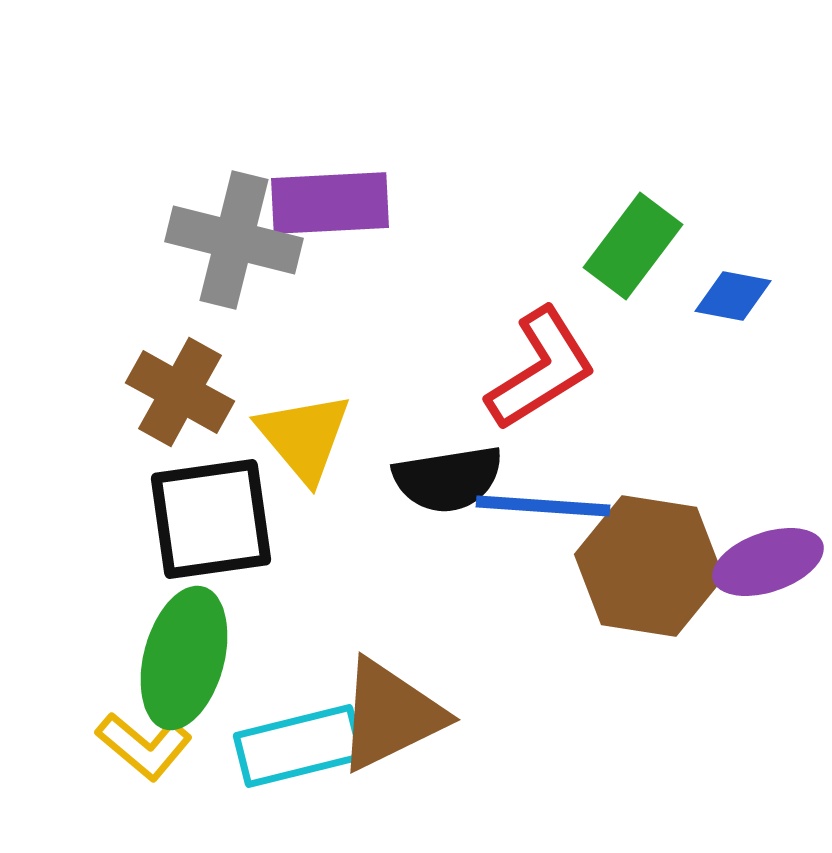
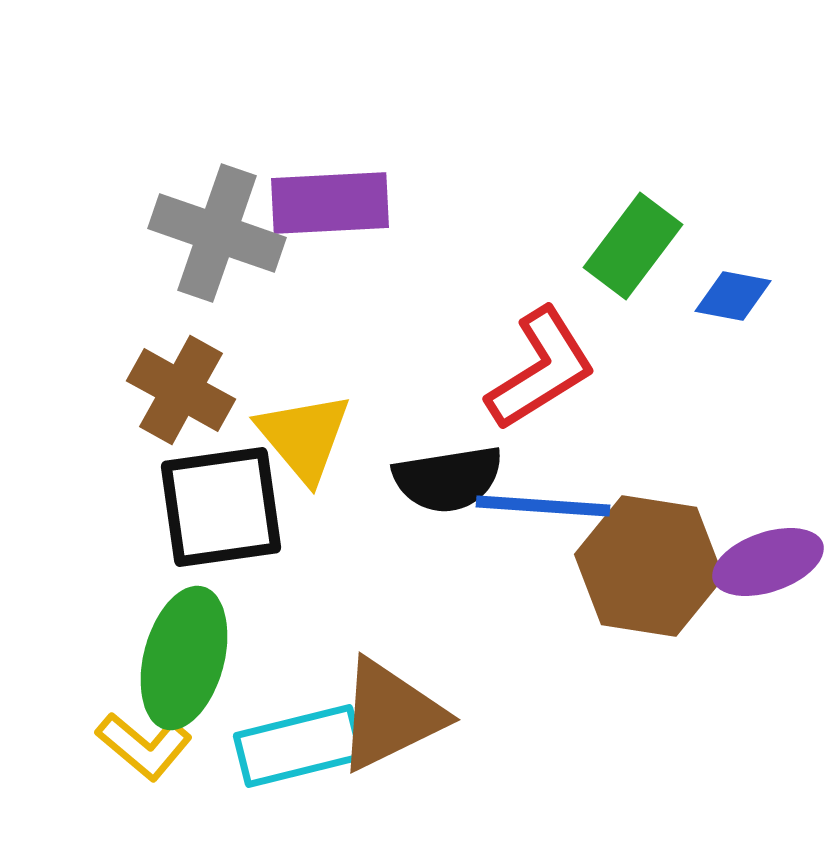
gray cross: moved 17 px left, 7 px up; rotated 5 degrees clockwise
brown cross: moved 1 px right, 2 px up
black square: moved 10 px right, 12 px up
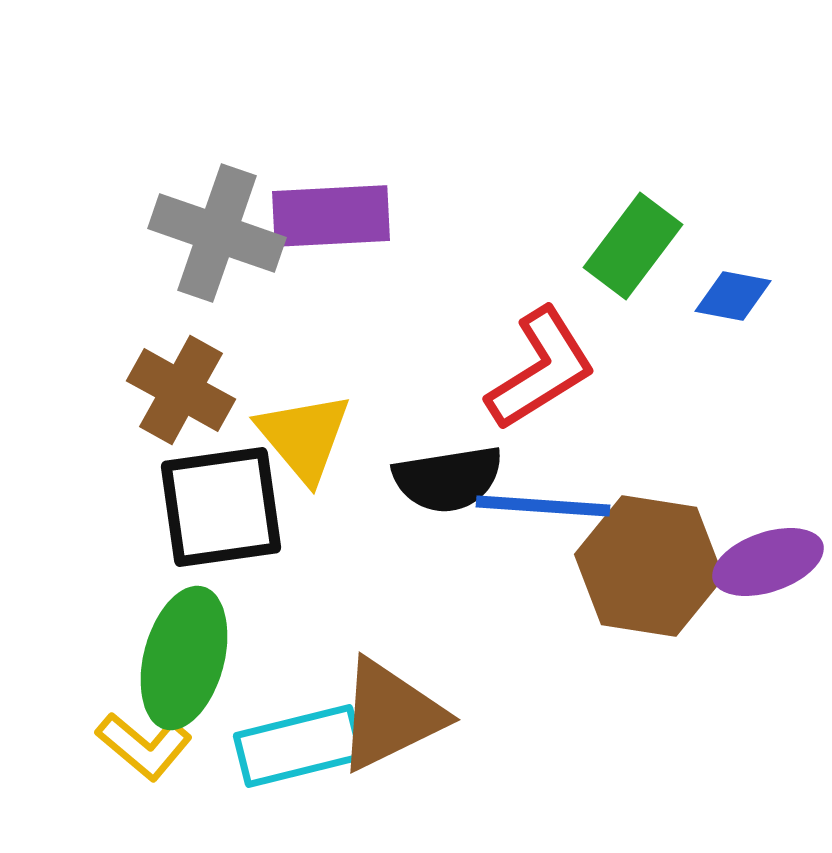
purple rectangle: moved 1 px right, 13 px down
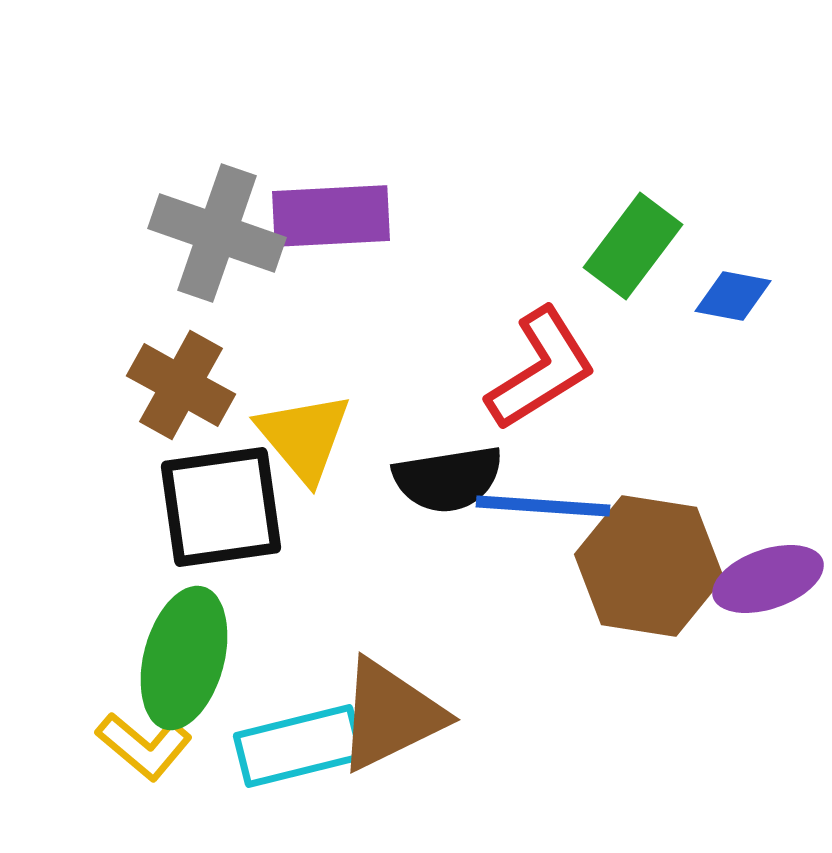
brown cross: moved 5 px up
purple ellipse: moved 17 px down
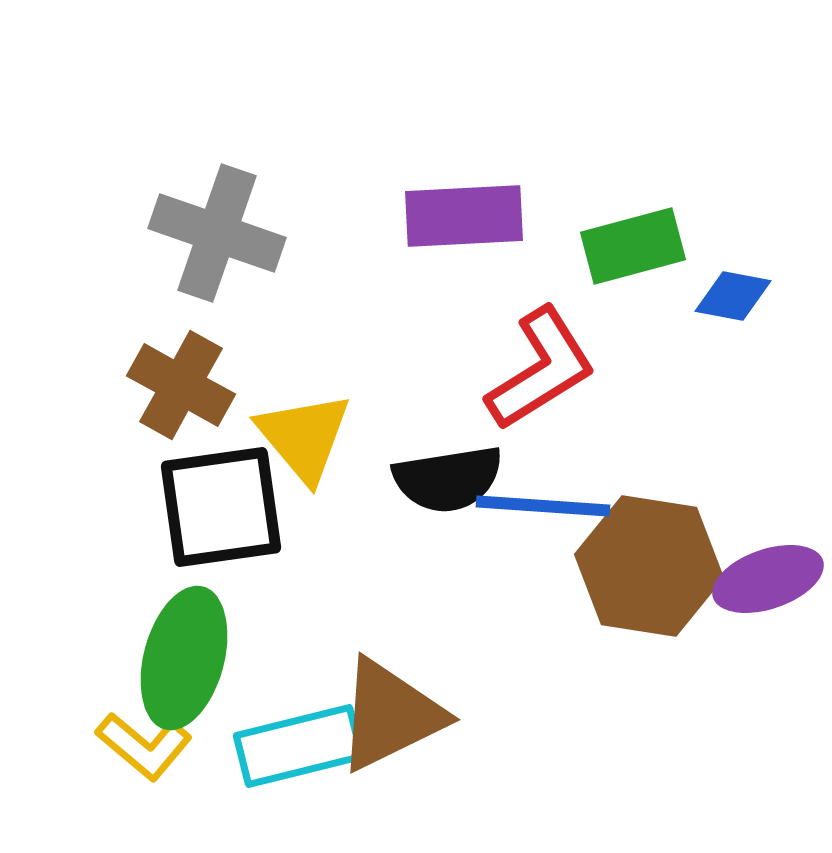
purple rectangle: moved 133 px right
green rectangle: rotated 38 degrees clockwise
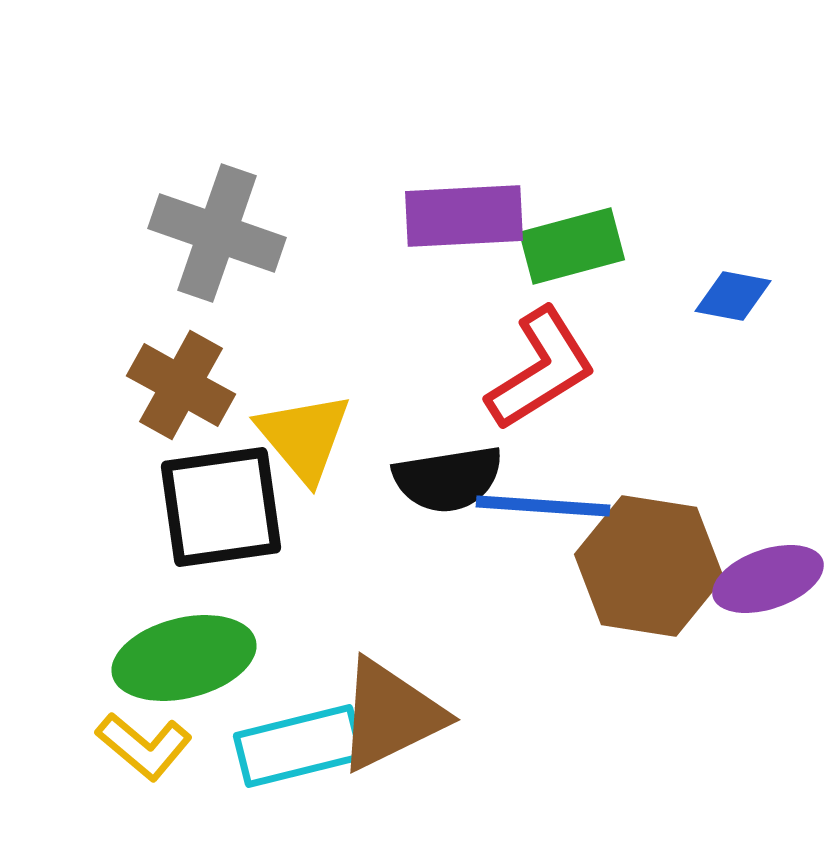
green rectangle: moved 61 px left
green ellipse: rotated 61 degrees clockwise
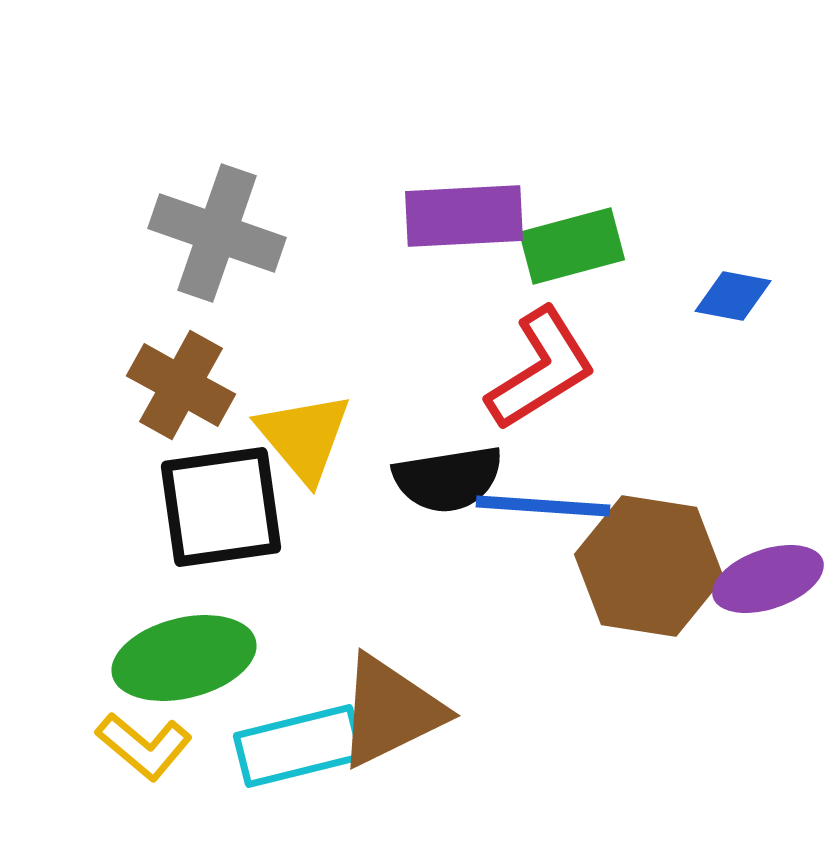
brown triangle: moved 4 px up
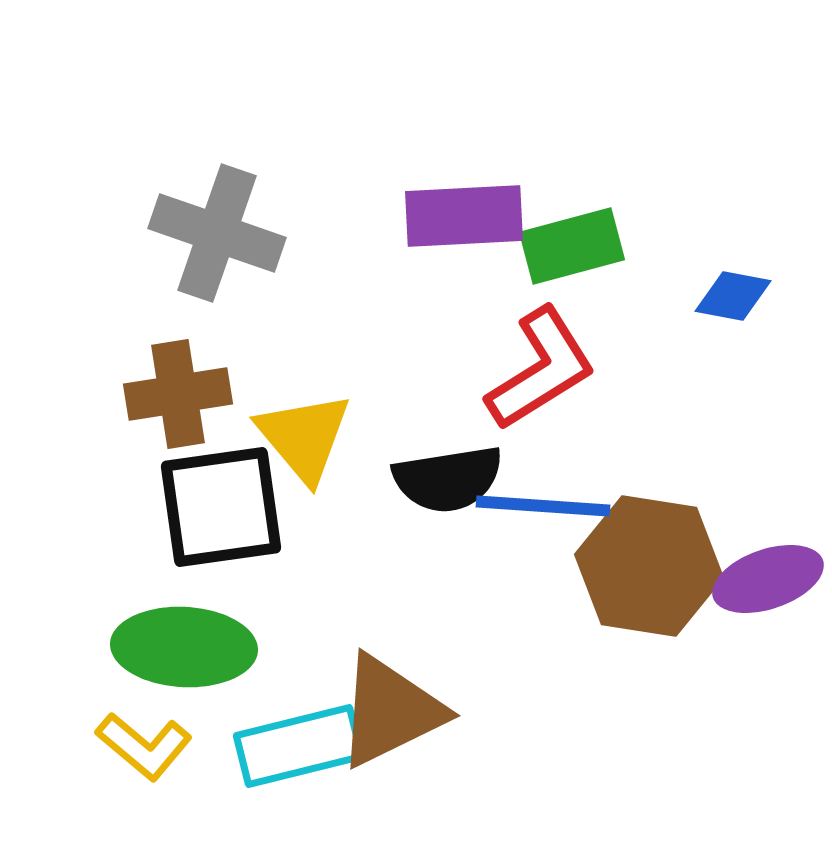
brown cross: moved 3 px left, 9 px down; rotated 38 degrees counterclockwise
green ellipse: moved 11 px up; rotated 17 degrees clockwise
